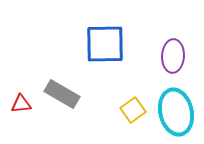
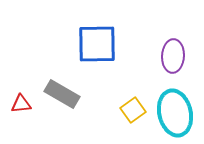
blue square: moved 8 px left
cyan ellipse: moved 1 px left, 1 px down
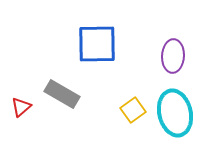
red triangle: moved 3 px down; rotated 35 degrees counterclockwise
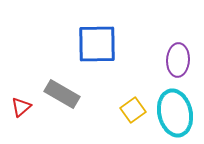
purple ellipse: moved 5 px right, 4 px down
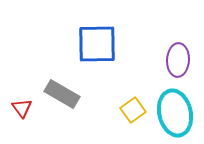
red triangle: moved 1 px right, 1 px down; rotated 25 degrees counterclockwise
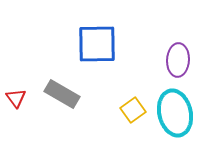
red triangle: moved 6 px left, 10 px up
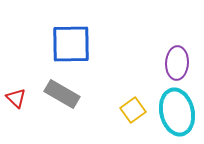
blue square: moved 26 px left
purple ellipse: moved 1 px left, 3 px down
red triangle: rotated 10 degrees counterclockwise
cyan ellipse: moved 2 px right, 1 px up
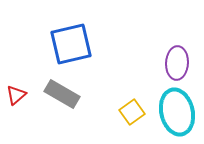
blue square: rotated 12 degrees counterclockwise
red triangle: moved 3 px up; rotated 35 degrees clockwise
yellow square: moved 1 px left, 2 px down
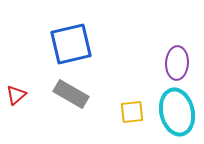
gray rectangle: moved 9 px right
yellow square: rotated 30 degrees clockwise
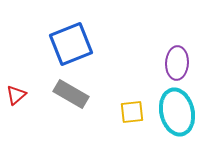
blue square: rotated 9 degrees counterclockwise
